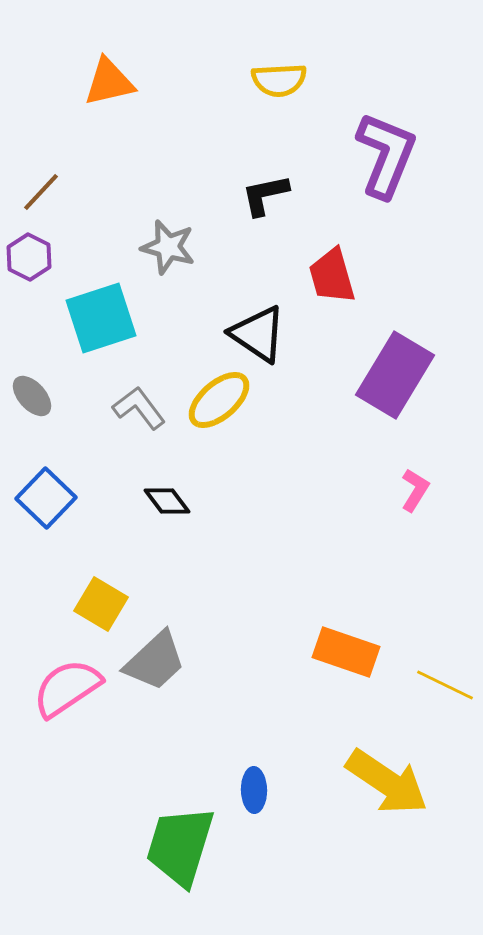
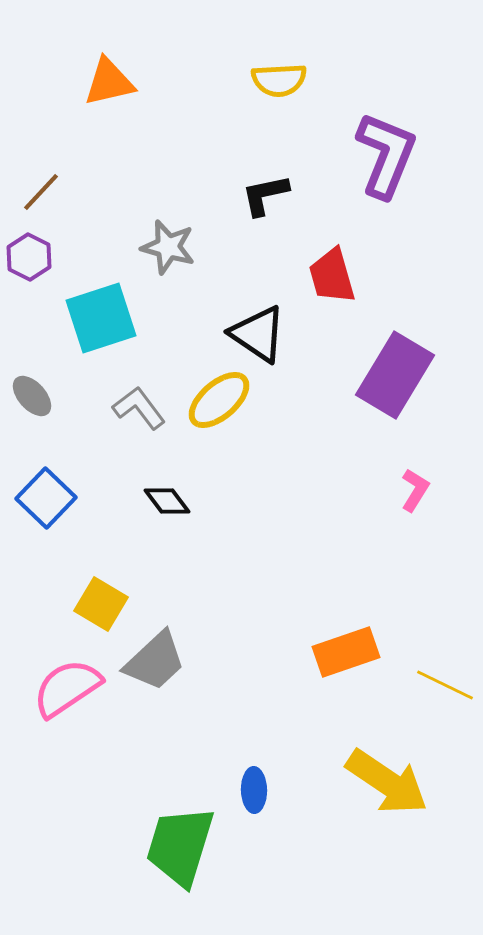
orange rectangle: rotated 38 degrees counterclockwise
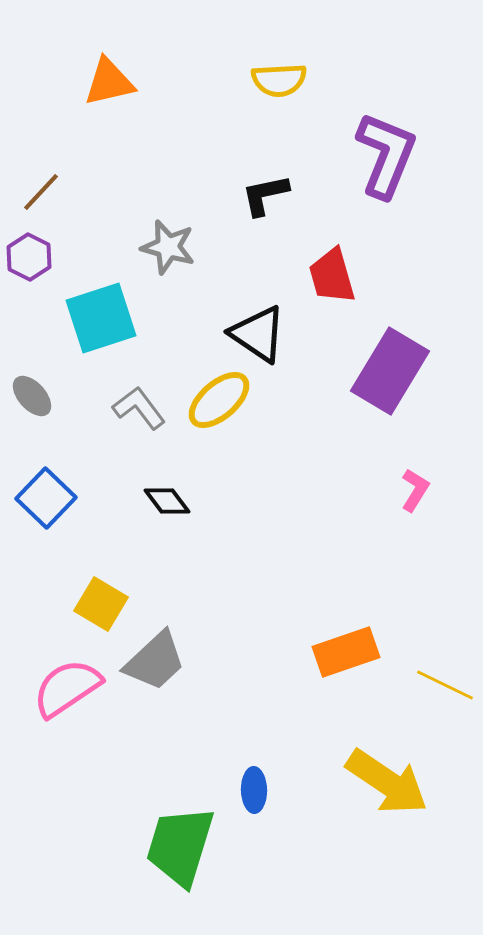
purple rectangle: moved 5 px left, 4 px up
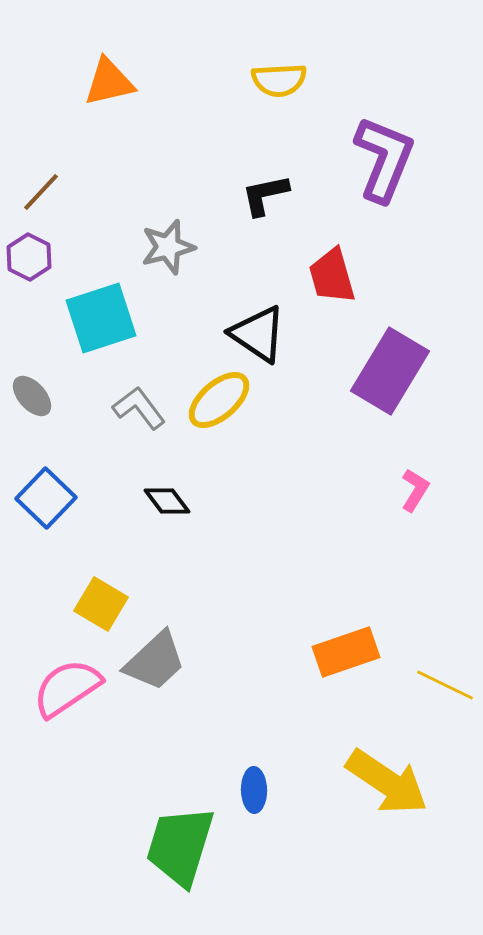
purple L-shape: moved 2 px left, 4 px down
gray star: rotated 30 degrees counterclockwise
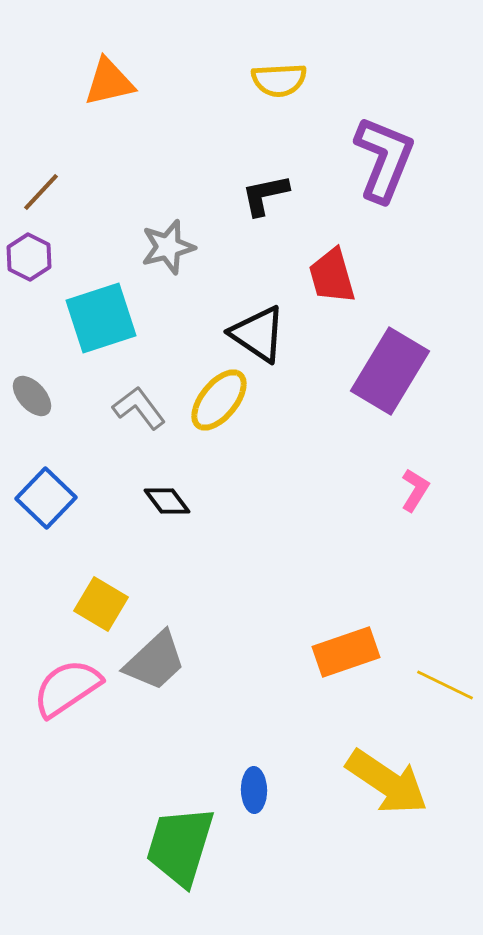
yellow ellipse: rotated 10 degrees counterclockwise
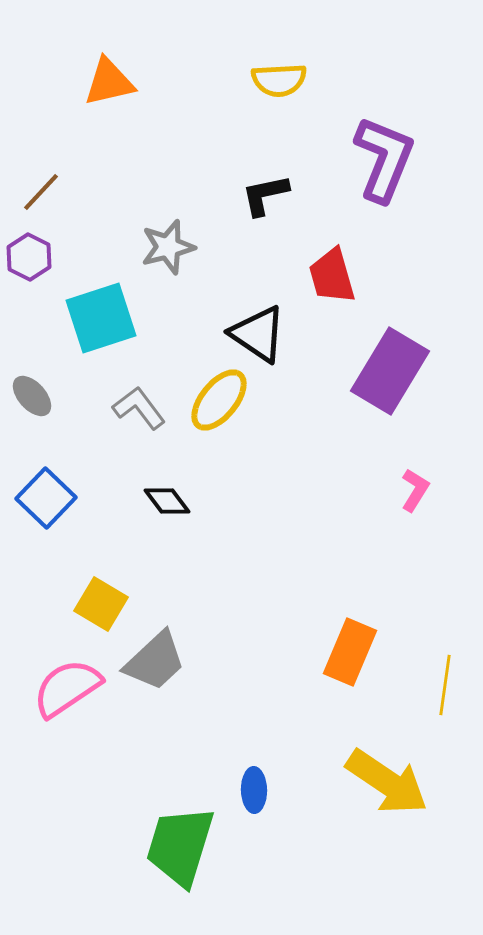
orange rectangle: moved 4 px right; rotated 48 degrees counterclockwise
yellow line: rotated 72 degrees clockwise
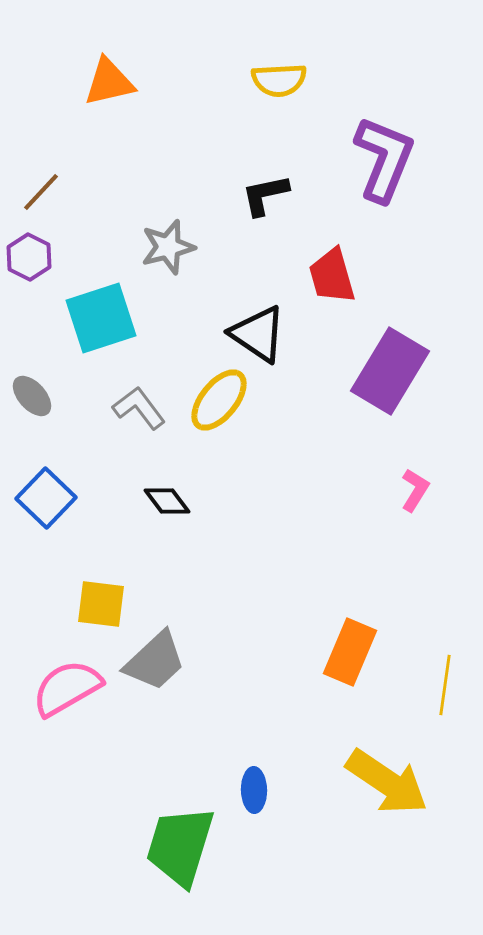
yellow square: rotated 24 degrees counterclockwise
pink semicircle: rotated 4 degrees clockwise
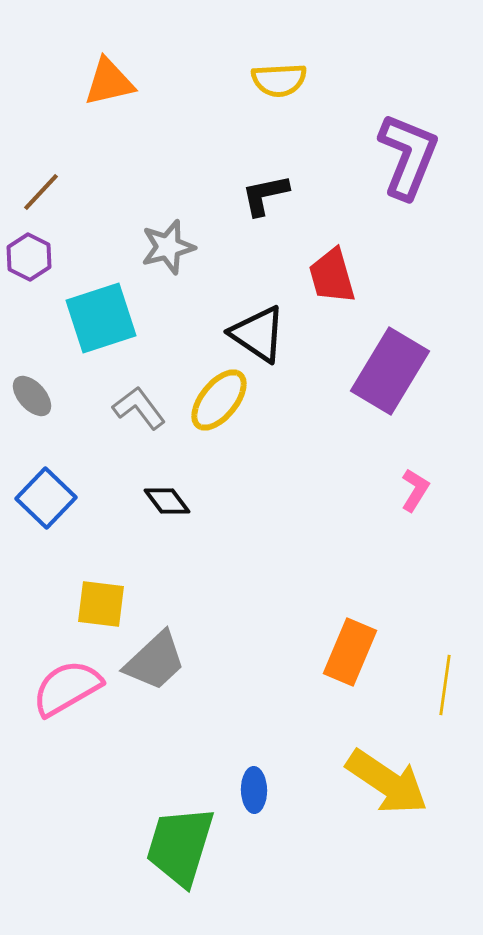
purple L-shape: moved 24 px right, 3 px up
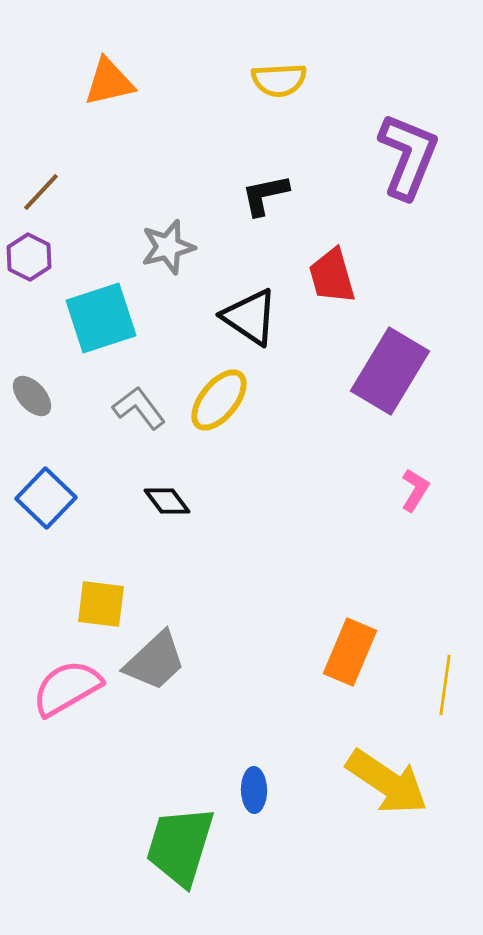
black triangle: moved 8 px left, 17 px up
